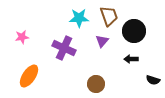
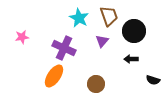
cyan star: rotated 30 degrees clockwise
orange ellipse: moved 25 px right
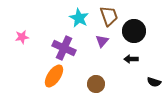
black semicircle: moved 1 px right, 2 px down
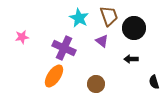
black circle: moved 3 px up
purple triangle: rotated 32 degrees counterclockwise
black semicircle: rotated 56 degrees clockwise
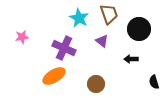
brown trapezoid: moved 2 px up
black circle: moved 5 px right, 1 px down
orange ellipse: rotated 25 degrees clockwise
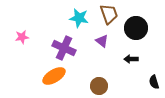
cyan star: rotated 18 degrees counterclockwise
black circle: moved 3 px left, 1 px up
brown circle: moved 3 px right, 2 px down
